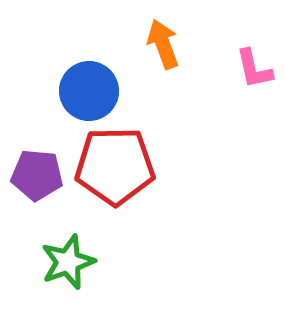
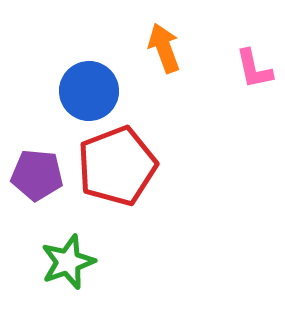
orange arrow: moved 1 px right, 4 px down
red pentagon: moved 2 px right; rotated 20 degrees counterclockwise
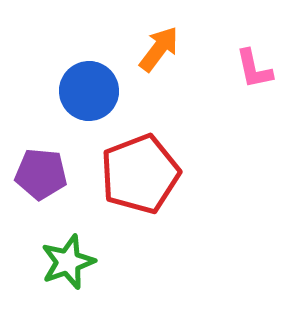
orange arrow: moved 5 px left, 1 px down; rotated 57 degrees clockwise
red pentagon: moved 23 px right, 8 px down
purple pentagon: moved 4 px right, 1 px up
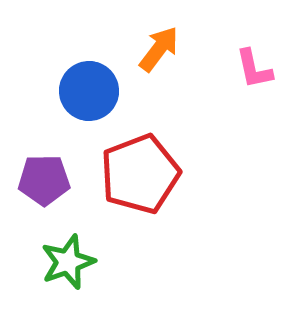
purple pentagon: moved 3 px right, 6 px down; rotated 6 degrees counterclockwise
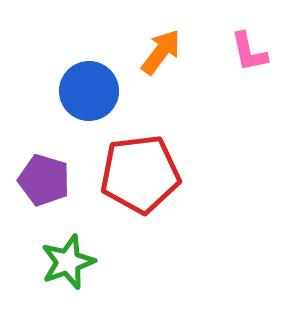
orange arrow: moved 2 px right, 3 px down
pink L-shape: moved 5 px left, 17 px up
red pentagon: rotated 14 degrees clockwise
purple pentagon: rotated 18 degrees clockwise
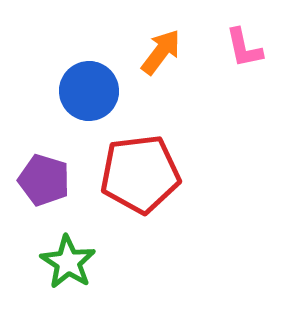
pink L-shape: moved 5 px left, 4 px up
green star: rotated 20 degrees counterclockwise
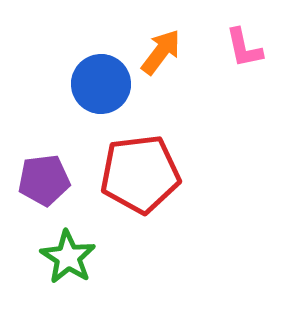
blue circle: moved 12 px right, 7 px up
purple pentagon: rotated 24 degrees counterclockwise
green star: moved 5 px up
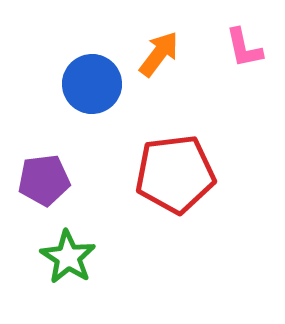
orange arrow: moved 2 px left, 2 px down
blue circle: moved 9 px left
red pentagon: moved 35 px right
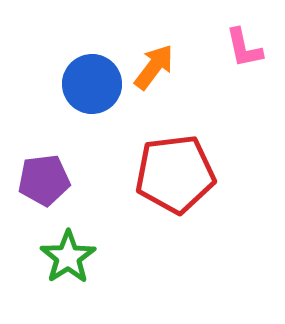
orange arrow: moved 5 px left, 13 px down
green star: rotated 6 degrees clockwise
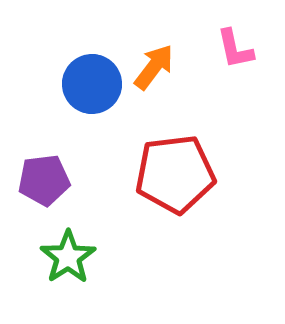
pink L-shape: moved 9 px left, 1 px down
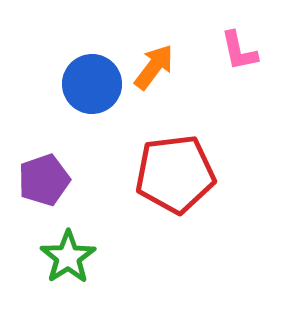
pink L-shape: moved 4 px right, 2 px down
purple pentagon: rotated 12 degrees counterclockwise
